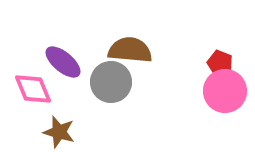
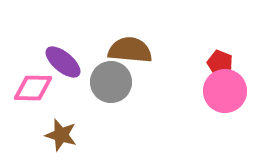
pink diamond: moved 1 px up; rotated 66 degrees counterclockwise
brown star: moved 2 px right, 3 px down
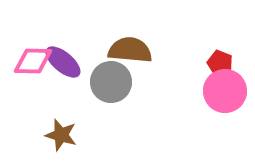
pink diamond: moved 27 px up
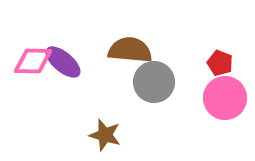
gray circle: moved 43 px right
pink circle: moved 7 px down
brown star: moved 44 px right
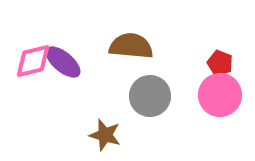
brown semicircle: moved 1 px right, 4 px up
pink diamond: rotated 15 degrees counterclockwise
gray circle: moved 4 px left, 14 px down
pink circle: moved 5 px left, 3 px up
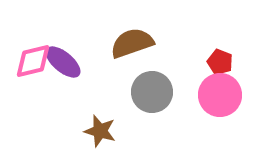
brown semicircle: moved 1 px right, 3 px up; rotated 24 degrees counterclockwise
red pentagon: moved 1 px up
gray circle: moved 2 px right, 4 px up
brown star: moved 5 px left, 4 px up
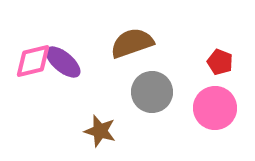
pink circle: moved 5 px left, 13 px down
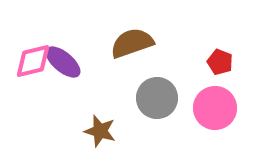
gray circle: moved 5 px right, 6 px down
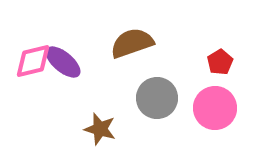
red pentagon: rotated 20 degrees clockwise
brown star: moved 2 px up
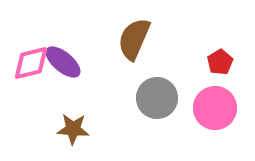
brown semicircle: moved 2 px right, 4 px up; rotated 48 degrees counterclockwise
pink diamond: moved 2 px left, 2 px down
brown star: moved 27 px left; rotated 12 degrees counterclockwise
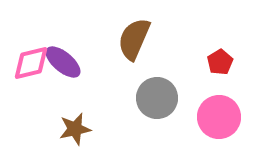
pink circle: moved 4 px right, 9 px down
brown star: moved 2 px right; rotated 16 degrees counterclockwise
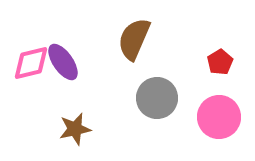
purple ellipse: rotated 15 degrees clockwise
